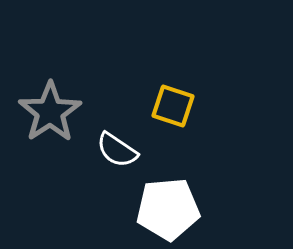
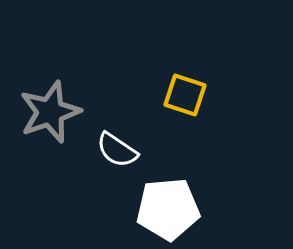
yellow square: moved 12 px right, 11 px up
gray star: rotated 14 degrees clockwise
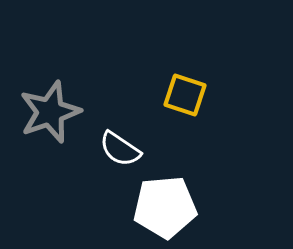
white semicircle: moved 3 px right, 1 px up
white pentagon: moved 3 px left, 2 px up
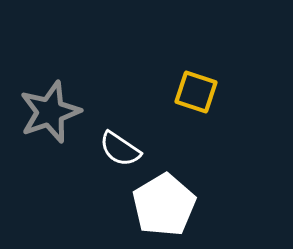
yellow square: moved 11 px right, 3 px up
white pentagon: moved 1 px left, 2 px up; rotated 26 degrees counterclockwise
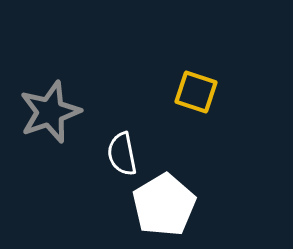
white semicircle: moved 2 px right, 5 px down; rotated 45 degrees clockwise
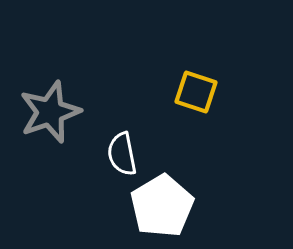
white pentagon: moved 2 px left, 1 px down
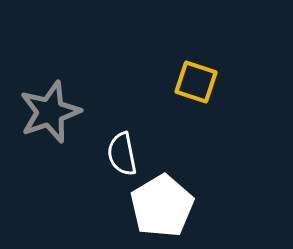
yellow square: moved 10 px up
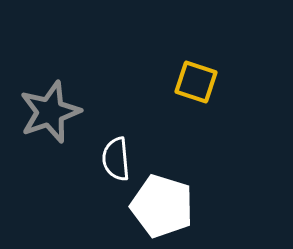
white semicircle: moved 6 px left, 5 px down; rotated 6 degrees clockwise
white pentagon: rotated 24 degrees counterclockwise
